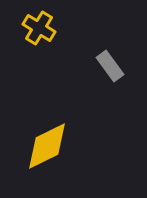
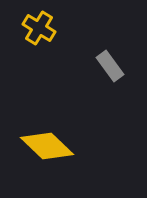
yellow diamond: rotated 70 degrees clockwise
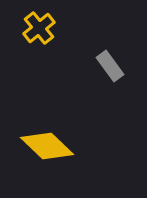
yellow cross: rotated 20 degrees clockwise
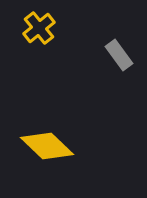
gray rectangle: moved 9 px right, 11 px up
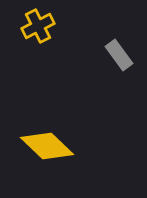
yellow cross: moved 1 px left, 2 px up; rotated 12 degrees clockwise
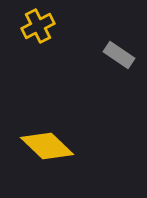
gray rectangle: rotated 20 degrees counterclockwise
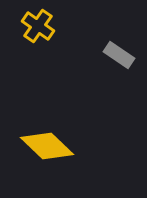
yellow cross: rotated 28 degrees counterclockwise
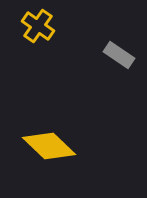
yellow diamond: moved 2 px right
